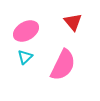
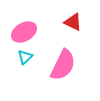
red triangle: rotated 24 degrees counterclockwise
pink ellipse: moved 2 px left, 1 px down
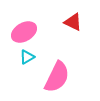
cyan triangle: moved 2 px right; rotated 14 degrees clockwise
pink semicircle: moved 6 px left, 12 px down
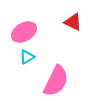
pink semicircle: moved 1 px left, 4 px down
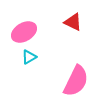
cyan triangle: moved 2 px right
pink semicircle: moved 20 px right
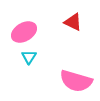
cyan triangle: rotated 28 degrees counterclockwise
pink semicircle: rotated 80 degrees clockwise
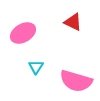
pink ellipse: moved 1 px left, 1 px down
cyan triangle: moved 7 px right, 10 px down
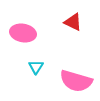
pink ellipse: rotated 40 degrees clockwise
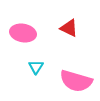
red triangle: moved 4 px left, 6 px down
